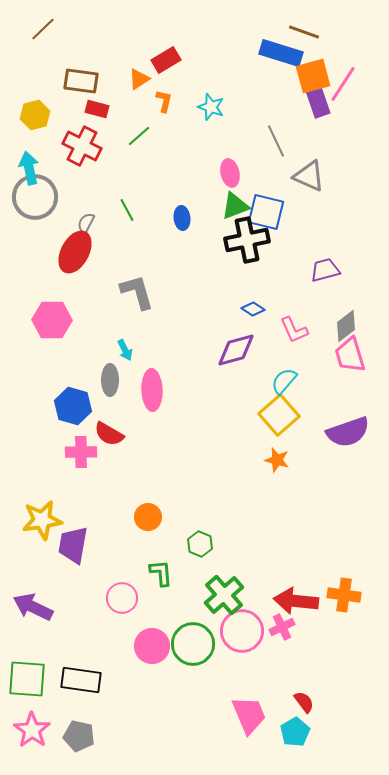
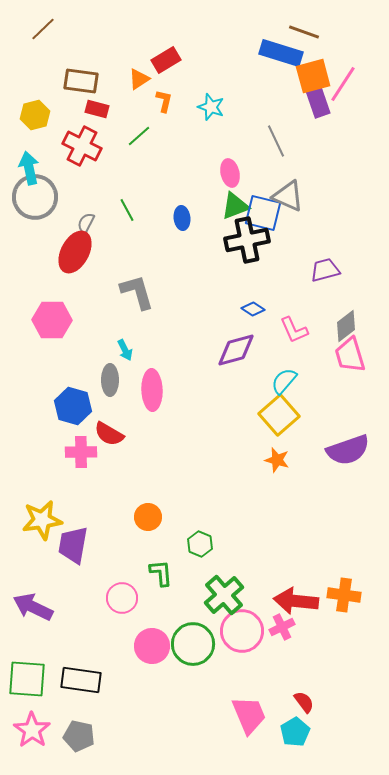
gray triangle at (309, 176): moved 21 px left, 20 px down
blue square at (266, 212): moved 3 px left, 1 px down
purple semicircle at (348, 432): moved 18 px down
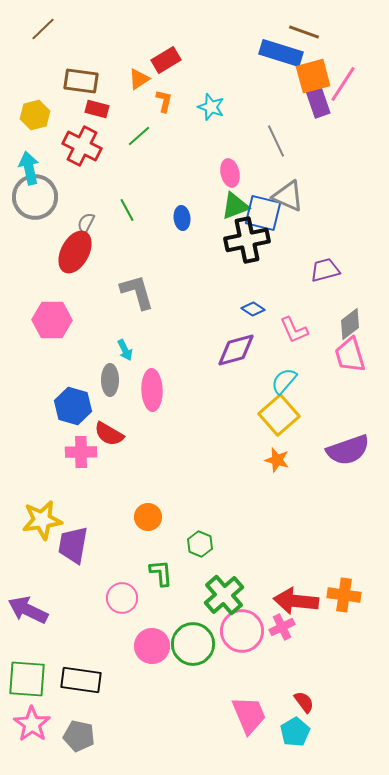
gray diamond at (346, 326): moved 4 px right, 2 px up
purple arrow at (33, 607): moved 5 px left, 3 px down
pink star at (32, 730): moved 6 px up
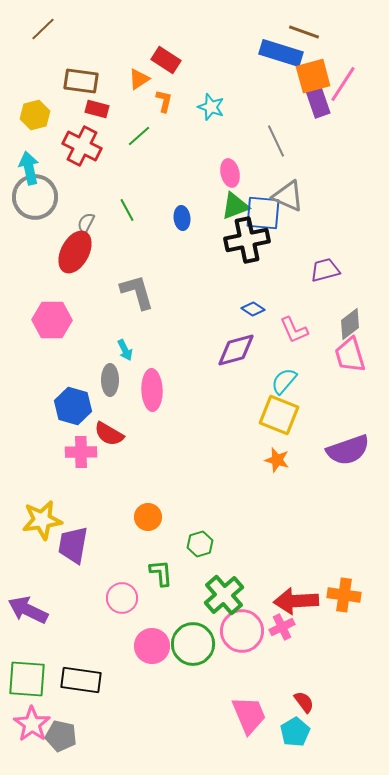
red rectangle at (166, 60): rotated 64 degrees clockwise
blue square at (263, 213): rotated 9 degrees counterclockwise
yellow square at (279, 415): rotated 27 degrees counterclockwise
green hexagon at (200, 544): rotated 20 degrees clockwise
red arrow at (296, 601): rotated 9 degrees counterclockwise
gray pentagon at (79, 736): moved 18 px left
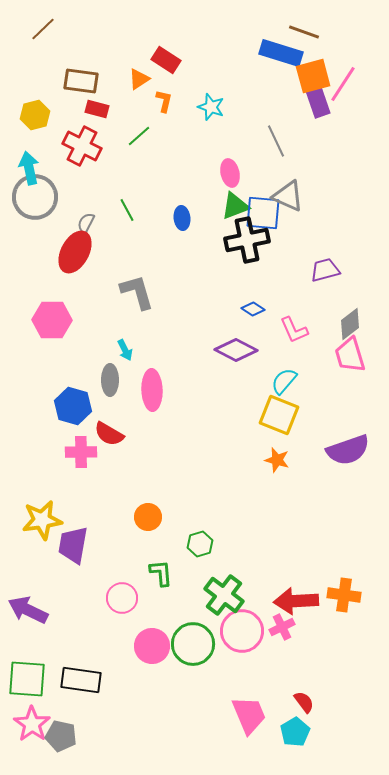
purple diamond at (236, 350): rotated 42 degrees clockwise
green cross at (224, 595): rotated 12 degrees counterclockwise
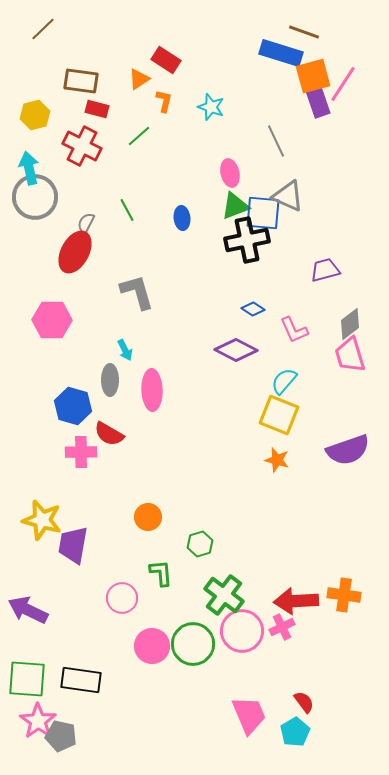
yellow star at (42, 520): rotated 24 degrees clockwise
pink star at (32, 724): moved 6 px right, 3 px up
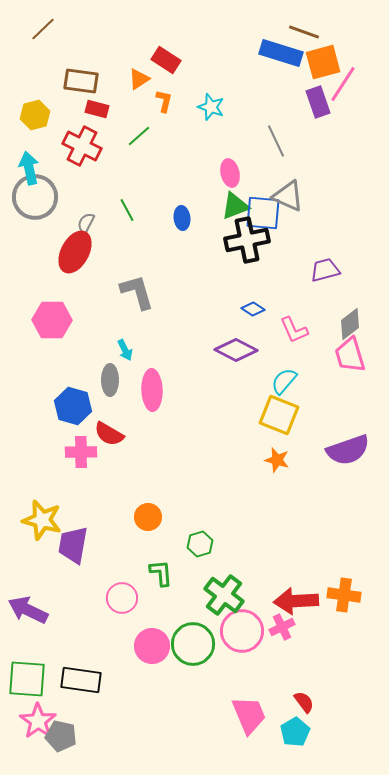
orange square at (313, 76): moved 10 px right, 14 px up
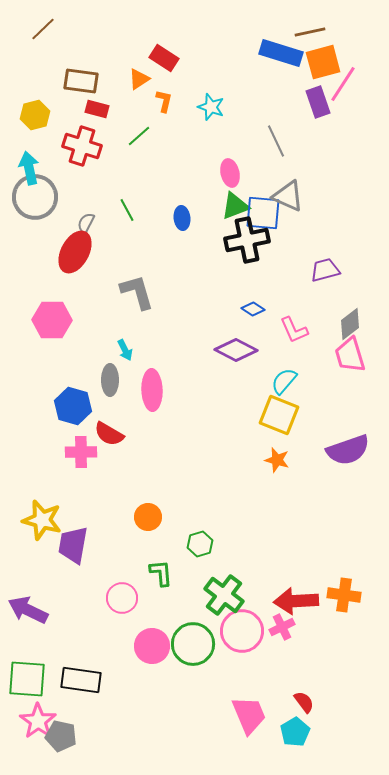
brown line at (304, 32): moved 6 px right; rotated 32 degrees counterclockwise
red rectangle at (166, 60): moved 2 px left, 2 px up
red cross at (82, 146): rotated 9 degrees counterclockwise
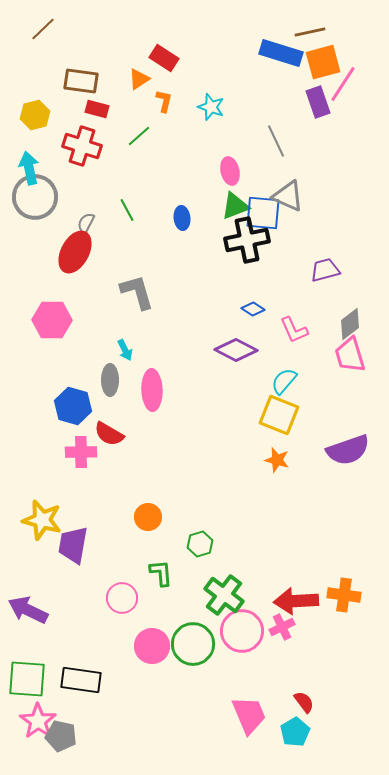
pink ellipse at (230, 173): moved 2 px up
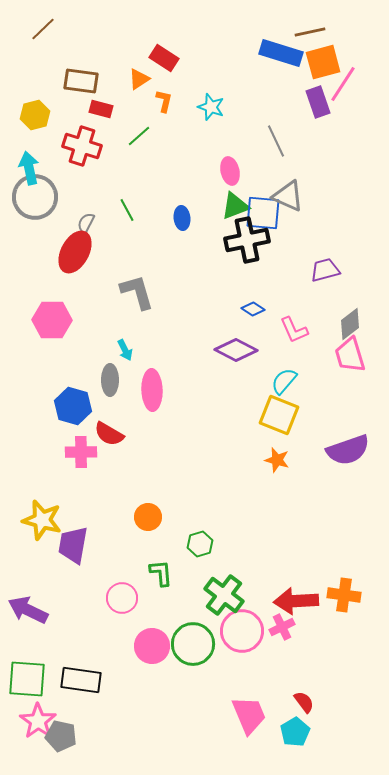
red rectangle at (97, 109): moved 4 px right
